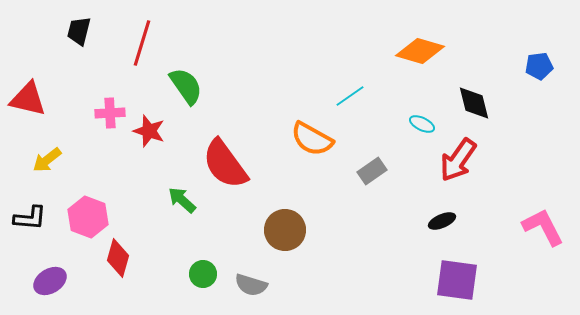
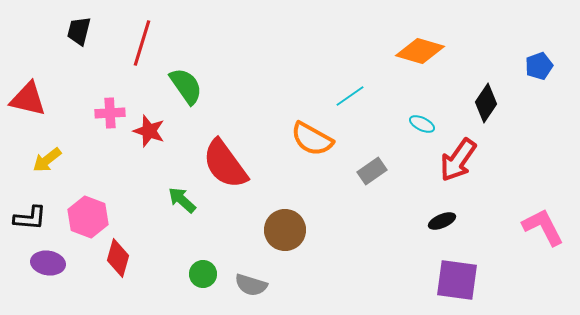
blue pentagon: rotated 12 degrees counterclockwise
black diamond: moved 12 px right; rotated 48 degrees clockwise
purple ellipse: moved 2 px left, 18 px up; rotated 40 degrees clockwise
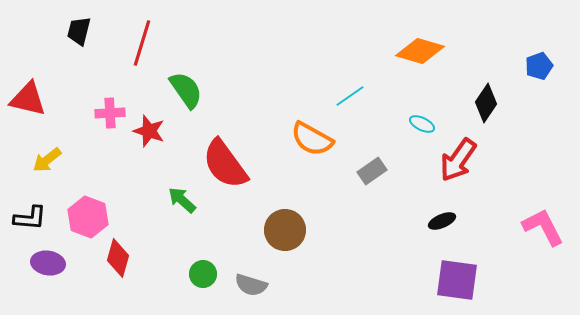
green semicircle: moved 4 px down
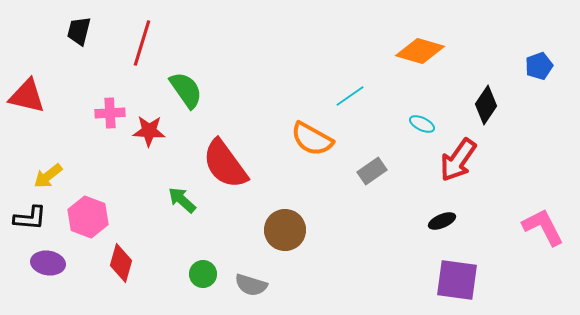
red triangle: moved 1 px left, 3 px up
black diamond: moved 2 px down
red star: rotated 16 degrees counterclockwise
yellow arrow: moved 1 px right, 16 px down
red diamond: moved 3 px right, 5 px down
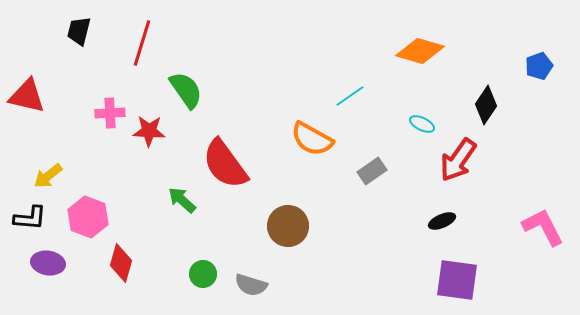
brown circle: moved 3 px right, 4 px up
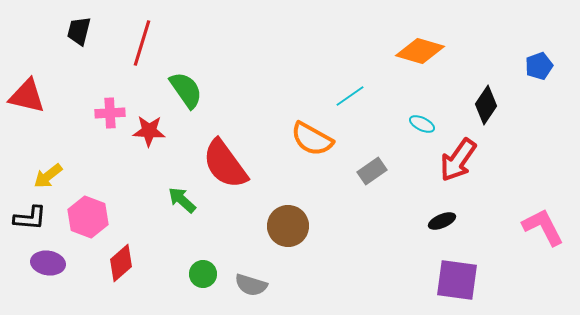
red diamond: rotated 33 degrees clockwise
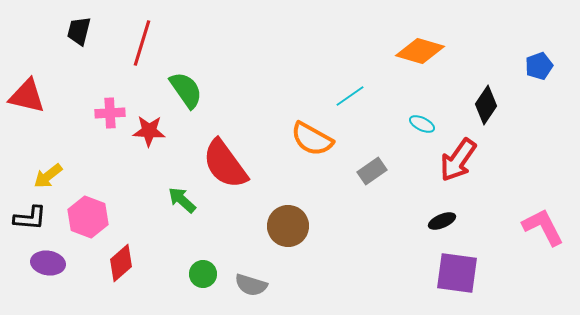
purple square: moved 7 px up
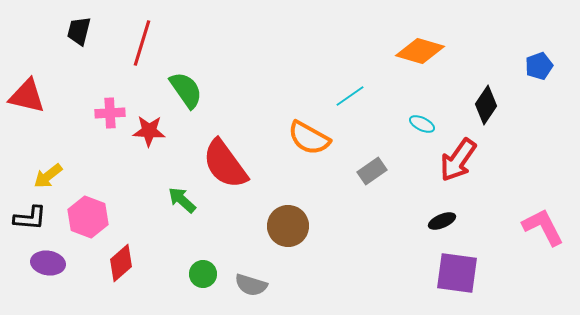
orange semicircle: moved 3 px left, 1 px up
